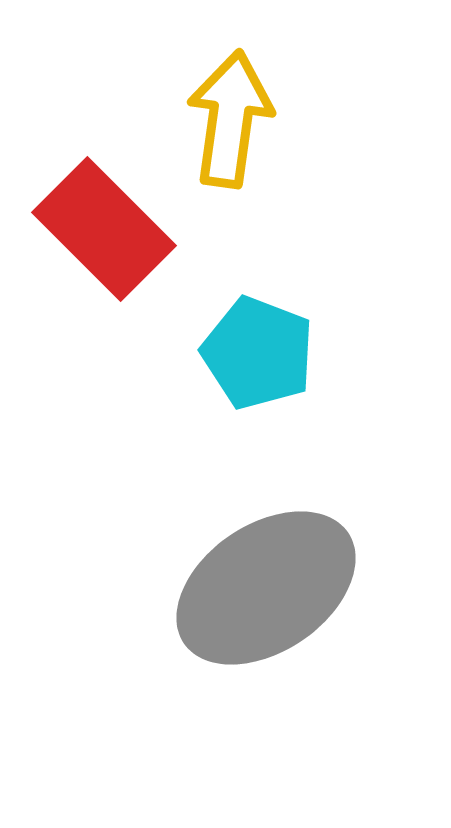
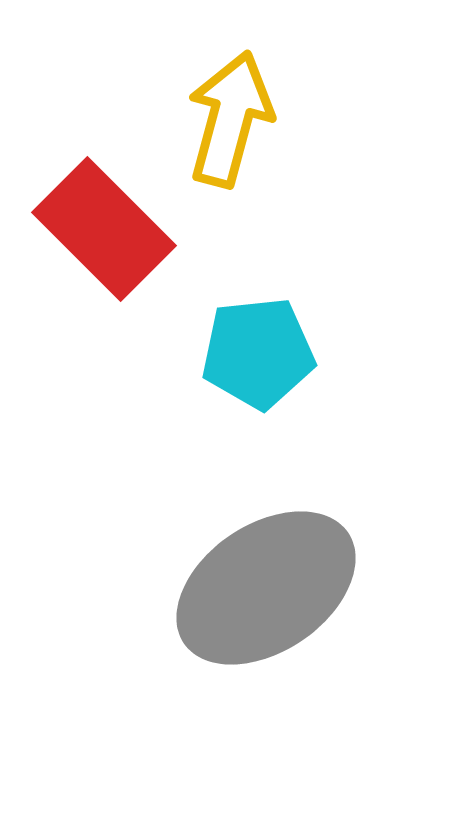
yellow arrow: rotated 7 degrees clockwise
cyan pentagon: rotated 27 degrees counterclockwise
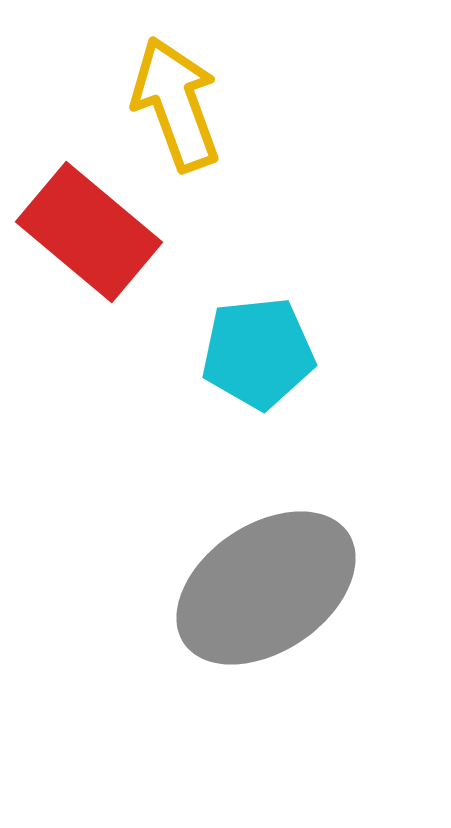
yellow arrow: moved 54 px left, 15 px up; rotated 35 degrees counterclockwise
red rectangle: moved 15 px left, 3 px down; rotated 5 degrees counterclockwise
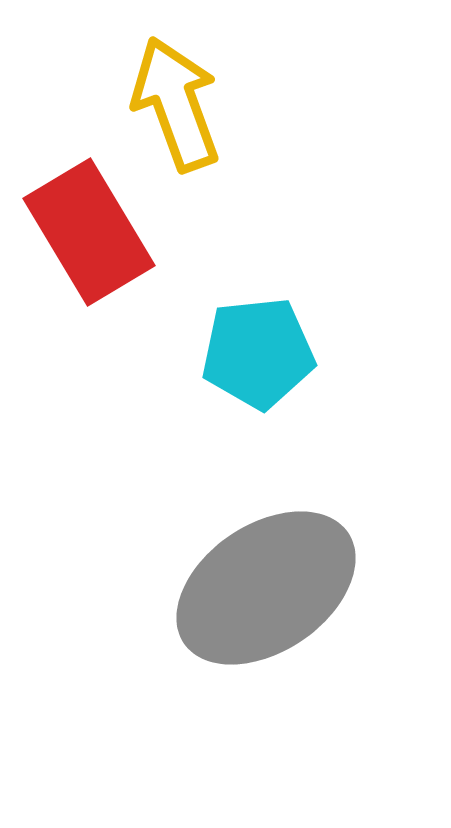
red rectangle: rotated 19 degrees clockwise
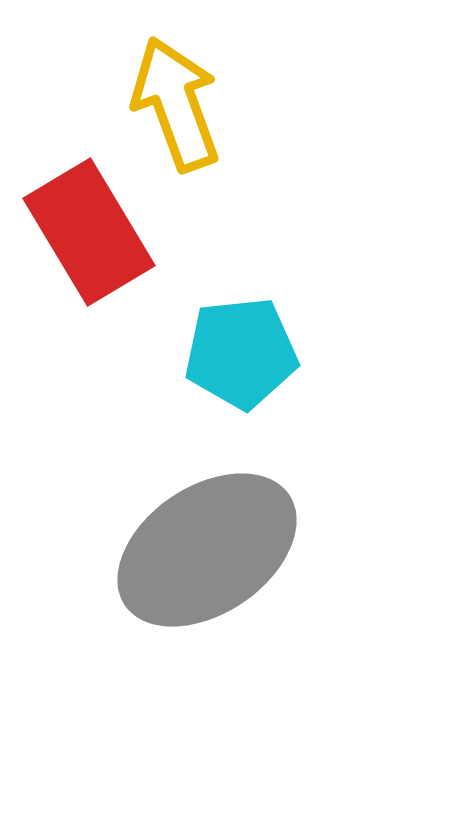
cyan pentagon: moved 17 px left
gray ellipse: moved 59 px left, 38 px up
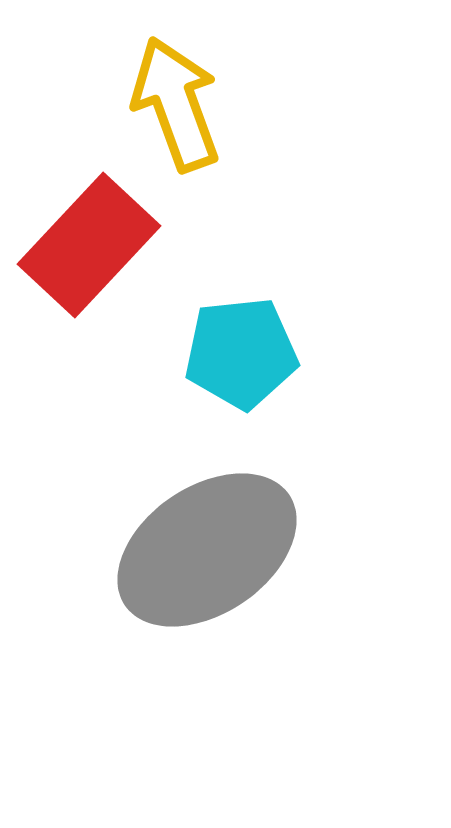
red rectangle: moved 13 px down; rotated 74 degrees clockwise
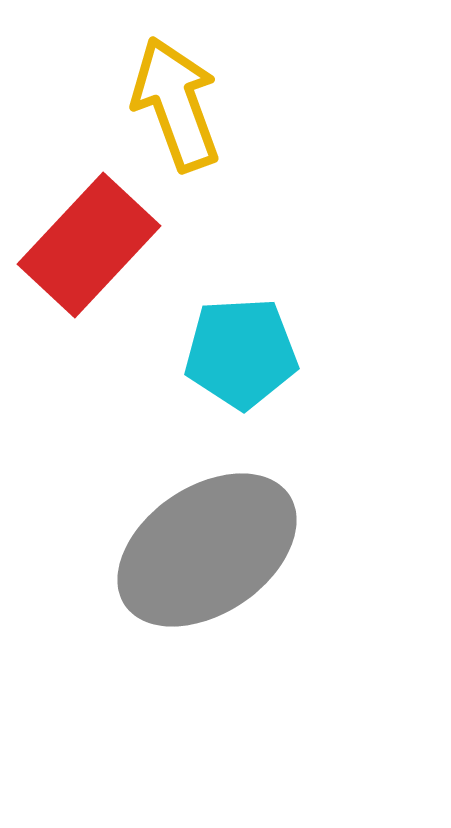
cyan pentagon: rotated 3 degrees clockwise
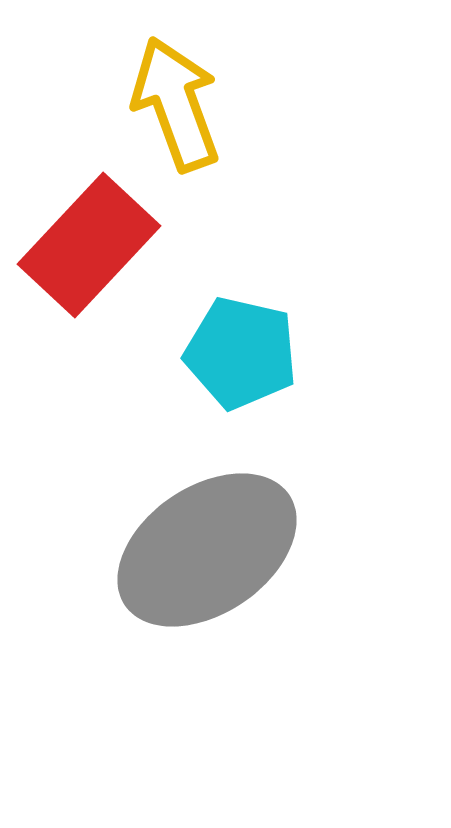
cyan pentagon: rotated 16 degrees clockwise
